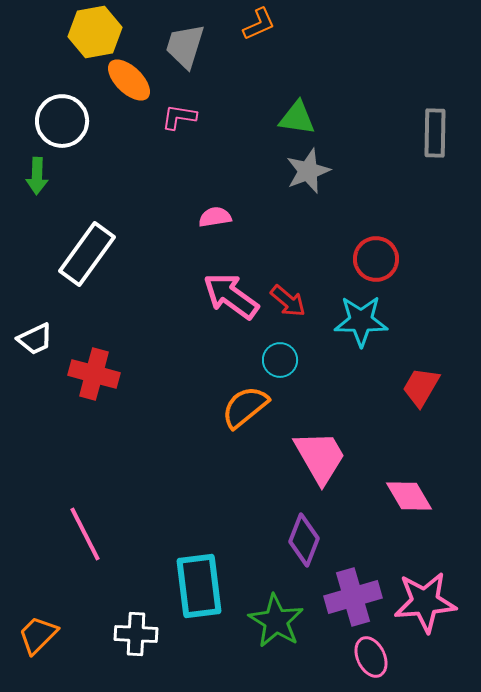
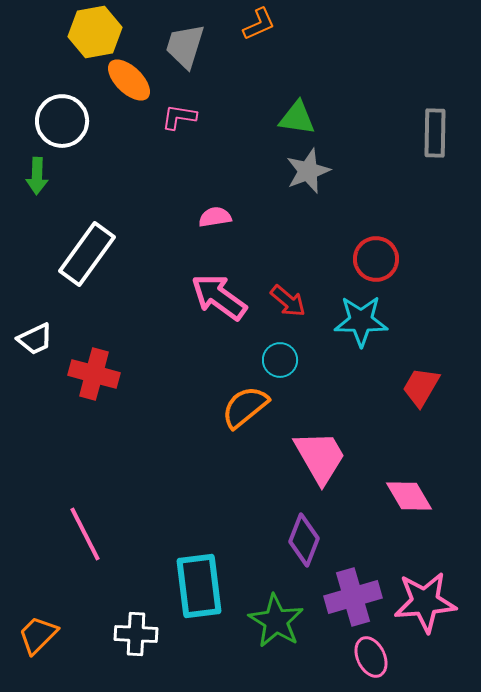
pink arrow: moved 12 px left, 1 px down
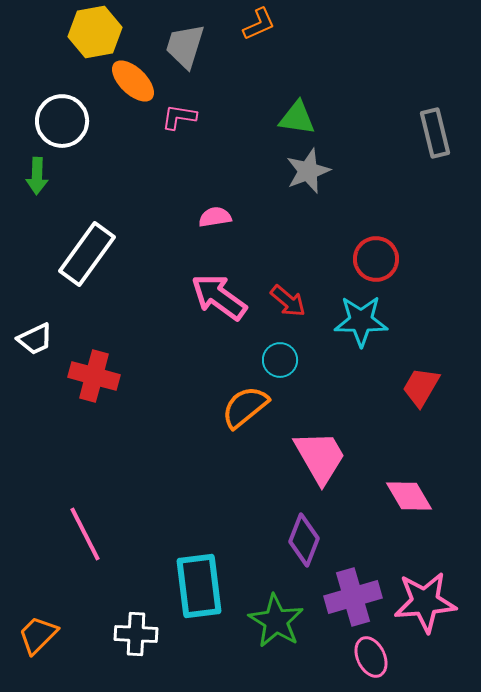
orange ellipse: moved 4 px right, 1 px down
gray rectangle: rotated 15 degrees counterclockwise
red cross: moved 2 px down
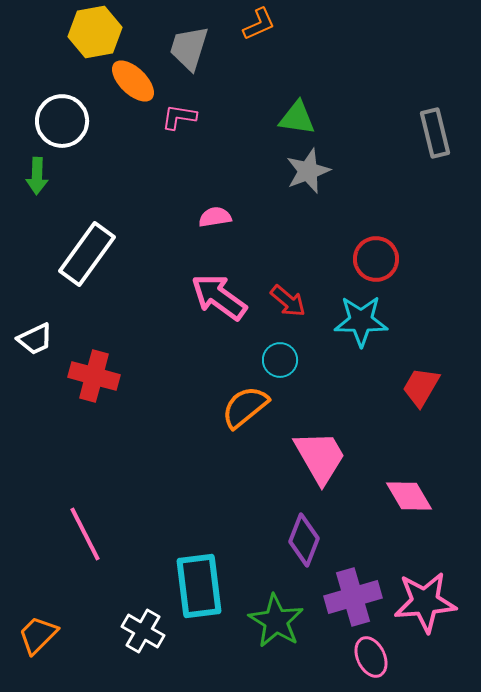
gray trapezoid: moved 4 px right, 2 px down
white cross: moved 7 px right, 3 px up; rotated 27 degrees clockwise
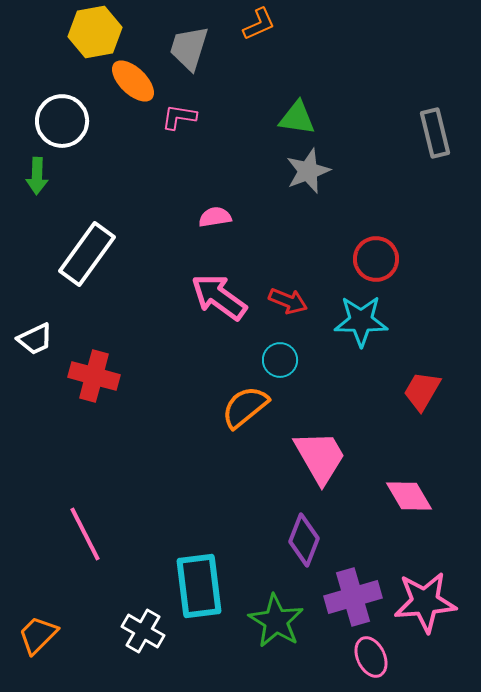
red arrow: rotated 18 degrees counterclockwise
red trapezoid: moved 1 px right, 4 px down
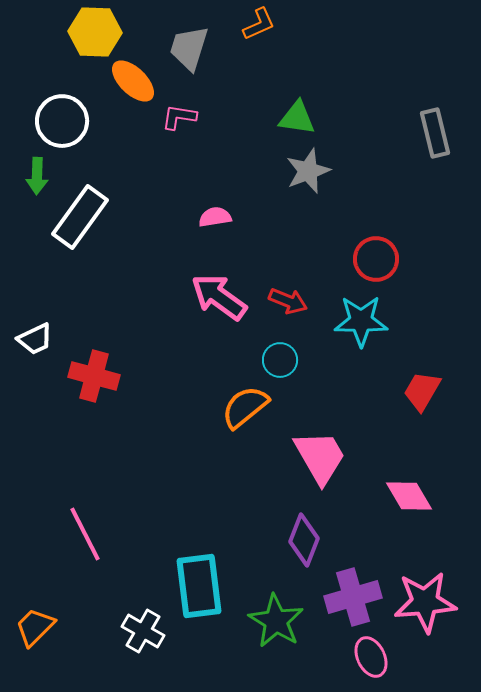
yellow hexagon: rotated 12 degrees clockwise
white rectangle: moved 7 px left, 37 px up
orange trapezoid: moved 3 px left, 8 px up
